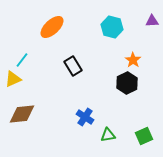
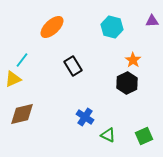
brown diamond: rotated 8 degrees counterclockwise
green triangle: rotated 35 degrees clockwise
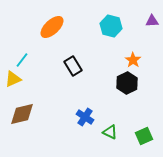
cyan hexagon: moved 1 px left, 1 px up
green triangle: moved 2 px right, 3 px up
